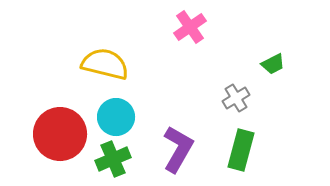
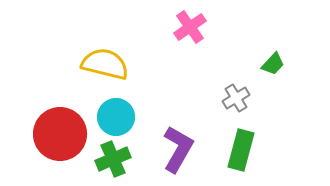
green trapezoid: rotated 20 degrees counterclockwise
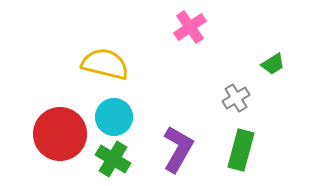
green trapezoid: rotated 15 degrees clockwise
cyan circle: moved 2 px left
green cross: rotated 36 degrees counterclockwise
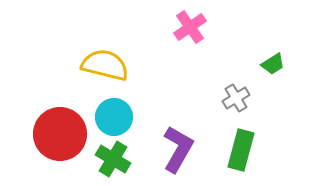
yellow semicircle: moved 1 px down
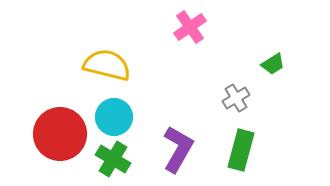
yellow semicircle: moved 2 px right
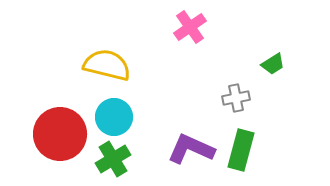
gray cross: rotated 20 degrees clockwise
purple L-shape: moved 13 px right; rotated 96 degrees counterclockwise
green cross: rotated 28 degrees clockwise
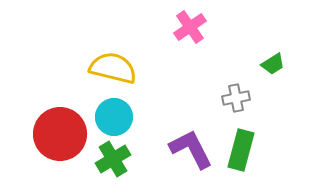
yellow semicircle: moved 6 px right, 3 px down
purple L-shape: rotated 39 degrees clockwise
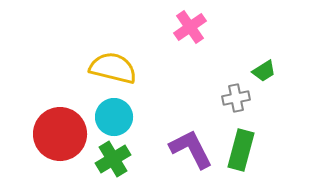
green trapezoid: moved 9 px left, 7 px down
